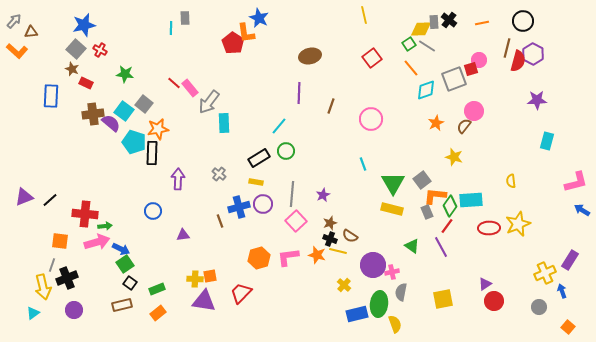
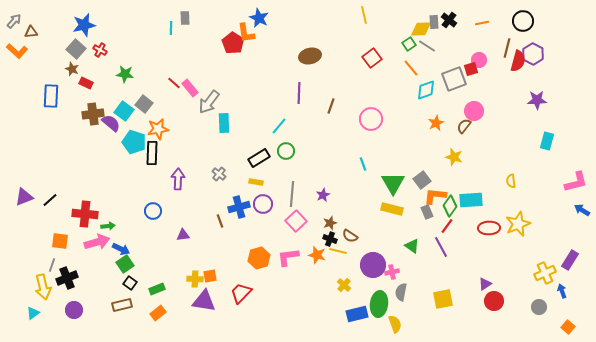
green arrow at (105, 226): moved 3 px right
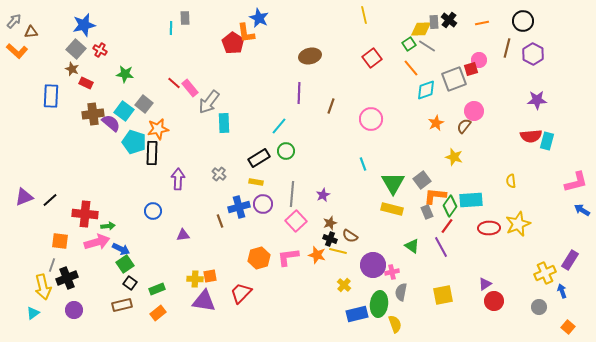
red semicircle at (518, 61): moved 13 px right, 75 px down; rotated 70 degrees clockwise
yellow square at (443, 299): moved 4 px up
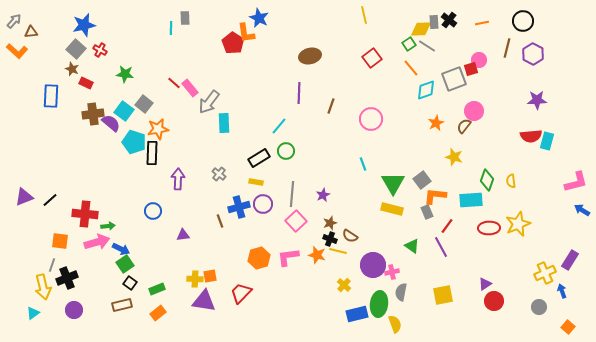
green diamond at (450, 206): moved 37 px right, 26 px up; rotated 15 degrees counterclockwise
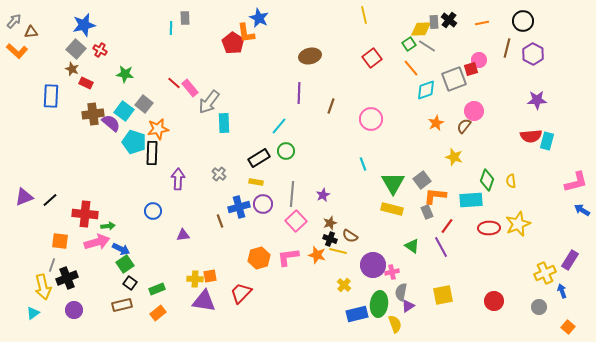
purple triangle at (485, 284): moved 77 px left, 22 px down
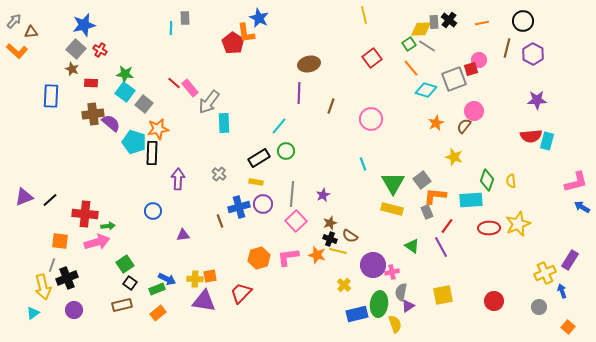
brown ellipse at (310, 56): moved 1 px left, 8 px down
red rectangle at (86, 83): moved 5 px right; rotated 24 degrees counterclockwise
cyan diamond at (426, 90): rotated 35 degrees clockwise
cyan square at (124, 111): moved 1 px right, 19 px up
blue arrow at (582, 210): moved 3 px up
blue arrow at (121, 249): moved 46 px right, 30 px down
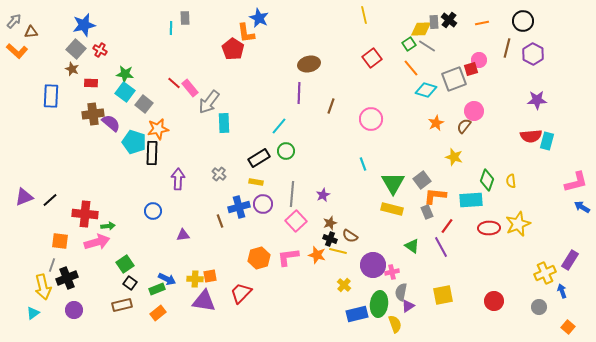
red pentagon at (233, 43): moved 6 px down
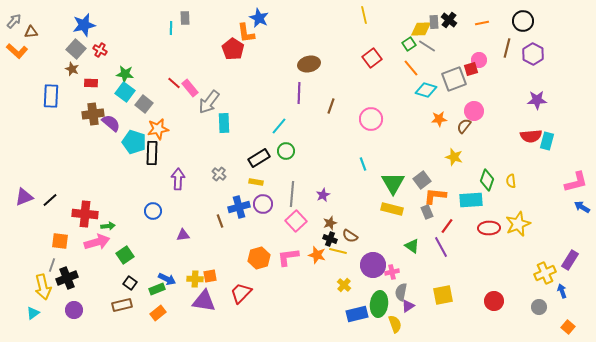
orange star at (436, 123): moved 3 px right, 4 px up; rotated 21 degrees clockwise
green square at (125, 264): moved 9 px up
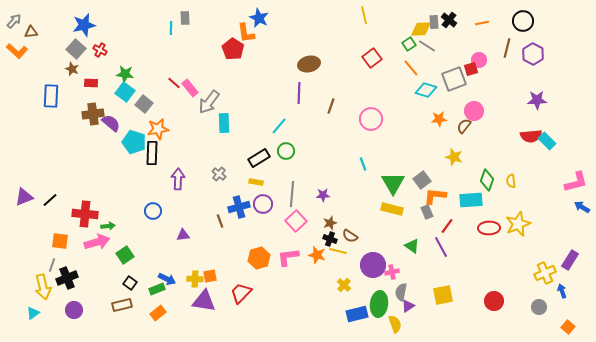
cyan rectangle at (547, 141): rotated 60 degrees counterclockwise
purple star at (323, 195): rotated 24 degrees clockwise
